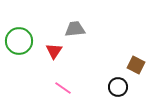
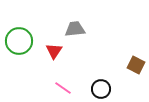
black circle: moved 17 px left, 2 px down
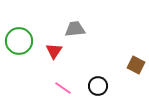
black circle: moved 3 px left, 3 px up
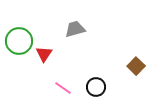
gray trapezoid: rotated 10 degrees counterclockwise
red triangle: moved 10 px left, 3 px down
brown square: moved 1 px down; rotated 18 degrees clockwise
black circle: moved 2 px left, 1 px down
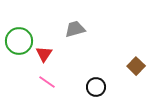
pink line: moved 16 px left, 6 px up
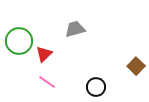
red triangle: rotated 12 degrees clockwise
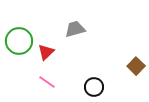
red triangle: moved 2 px right, 2 px up
black circle: moved 2 px left
